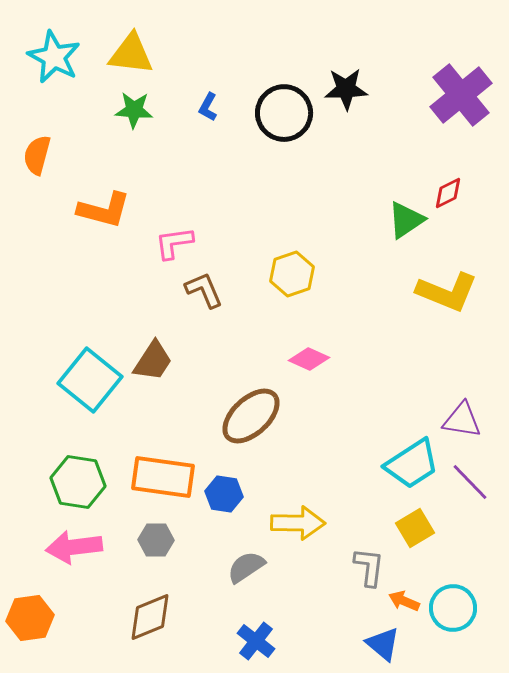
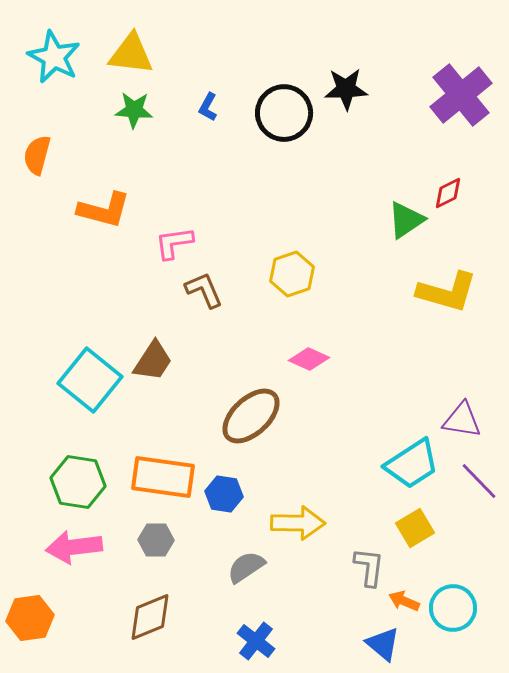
yellow L-shape: rotated 6 degrees counterclockwise
purple line: moved 9 px right, 1 px up
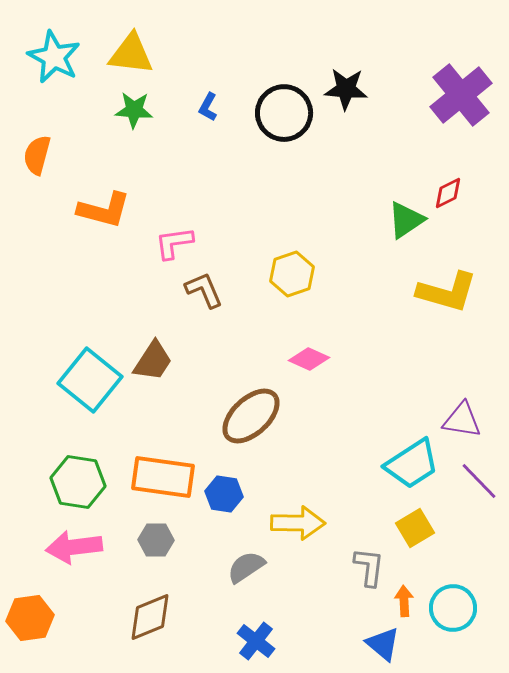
black star: rotated 6 degrees clockwise
orange arrow: rotated 64 degrees clockwise
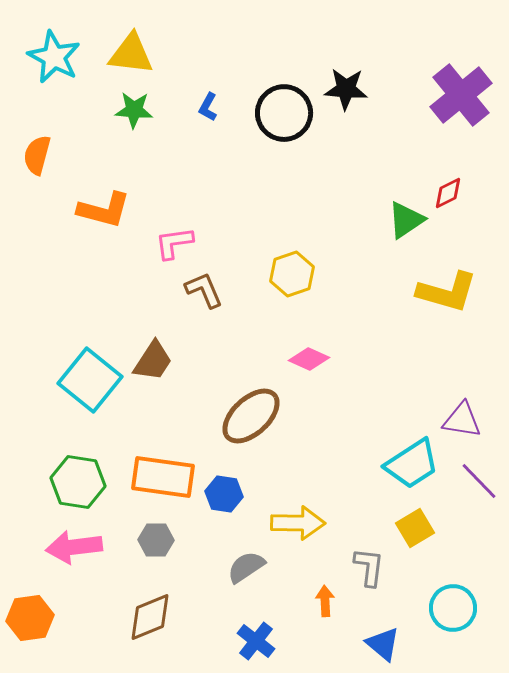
orange arrow: moved 79 px left
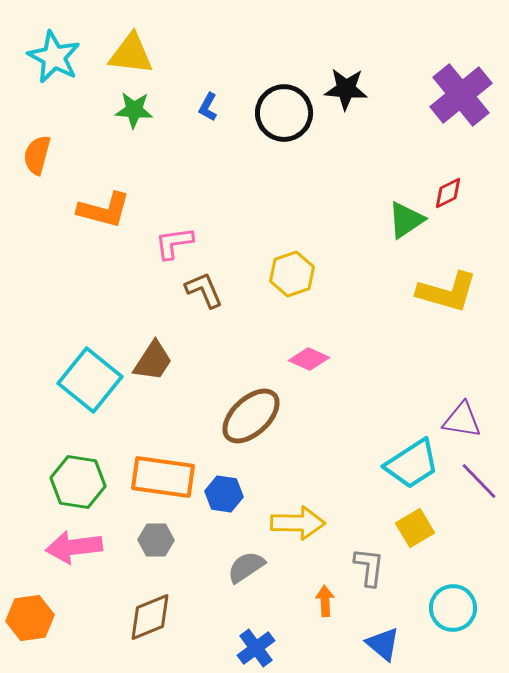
blue cross: moved 7 px down; rotated 15 degrees clockwise
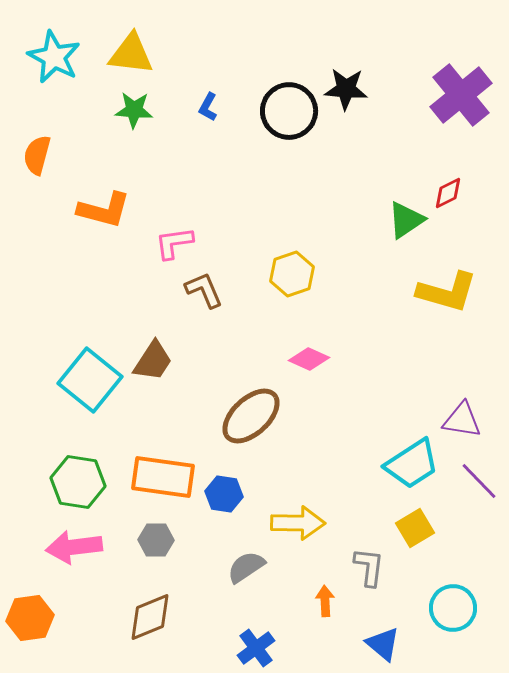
black circle: moved 5 px right, 2 px up
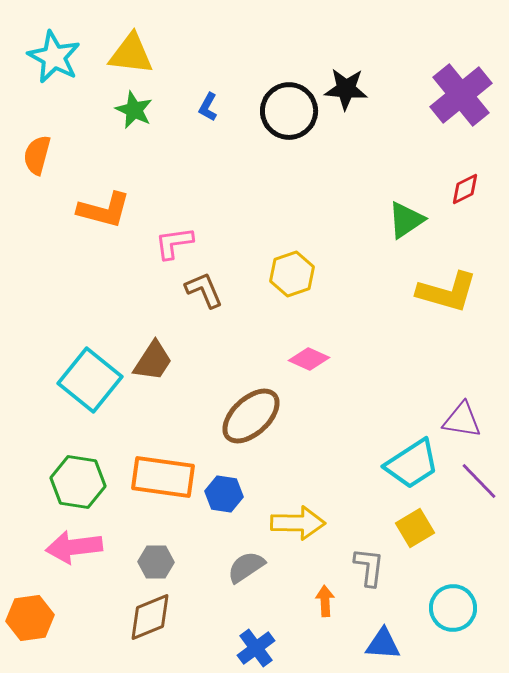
green star: rotated 21 degrees clockwise
red diamond: moved 17 px right, 4 px up
gray hexagon: moved 22 px down
blue triangle: rotated 36 degrees counterclockwise
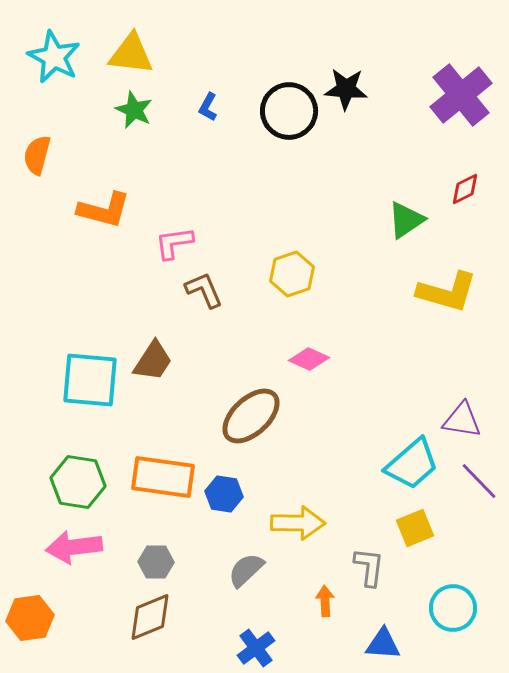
cyan square: rotated 34 degrees counterclockwise
cyan trapezoid: rotated 8 degrees counterclockwise
yellow square: rotated 9 degrees clockwise
gray semicircle: moved 3 px down; rotated 9 degrees counterclockwise
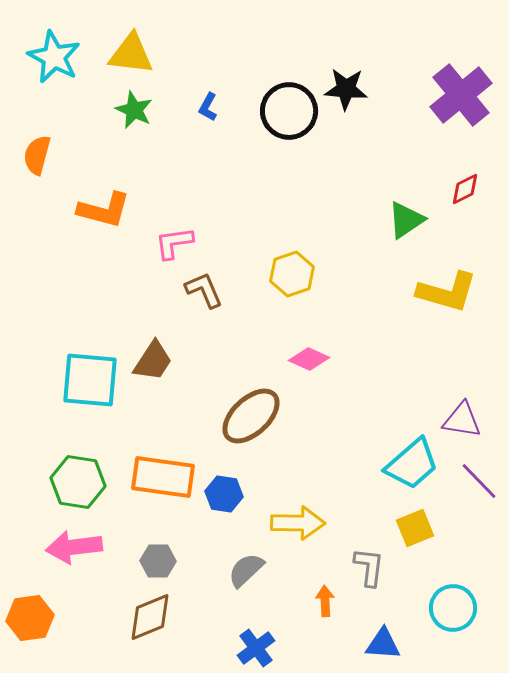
gray hexagon: moved 2 px right, 1 px up
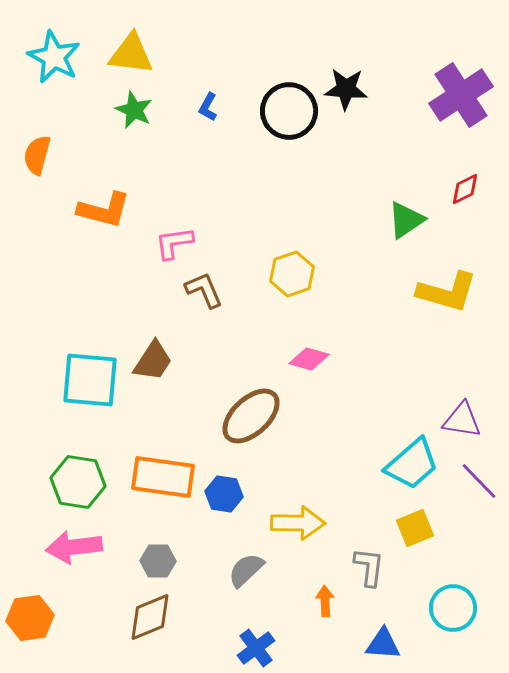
purple cross: rotated 6 degrees clockwise
pink diamond: rotated 9 degrees counterclockwise
